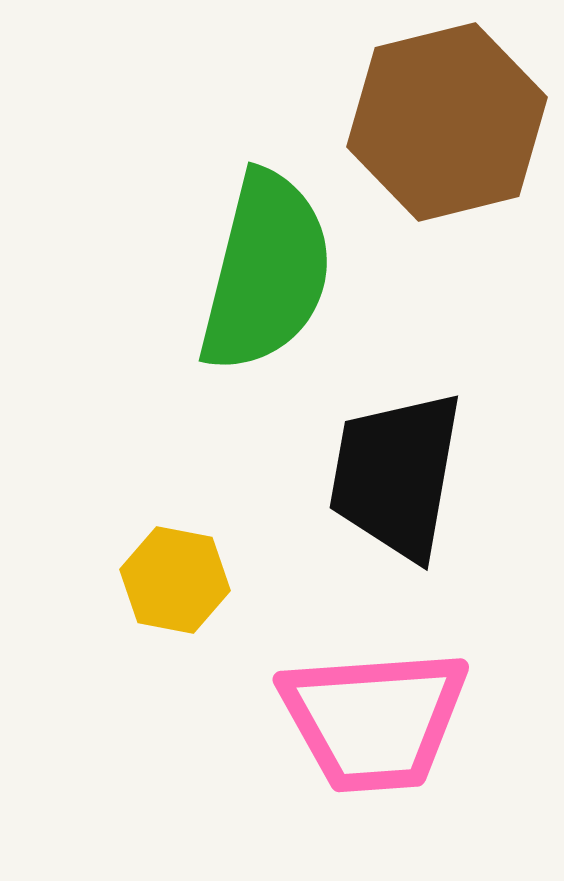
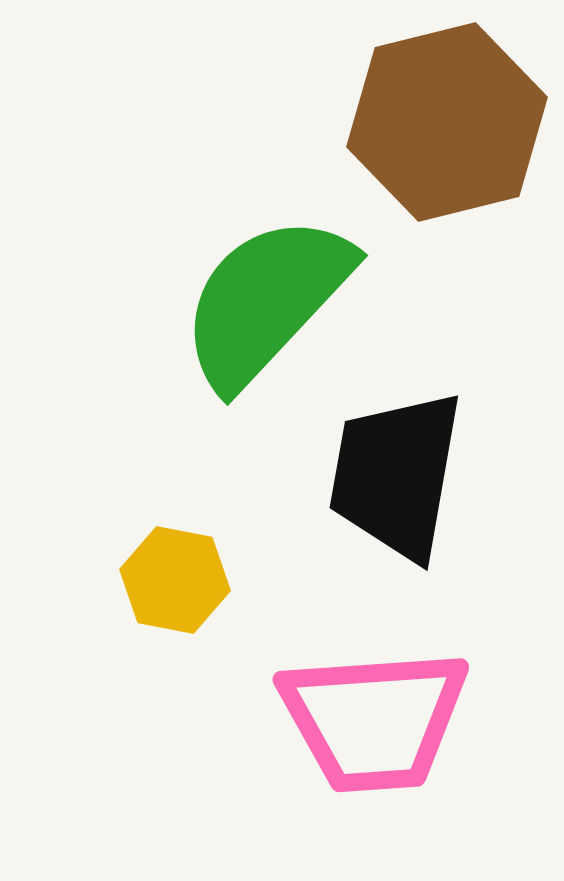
green semicircle: moved 29 px down; rotated 151 degrees counterclockwise
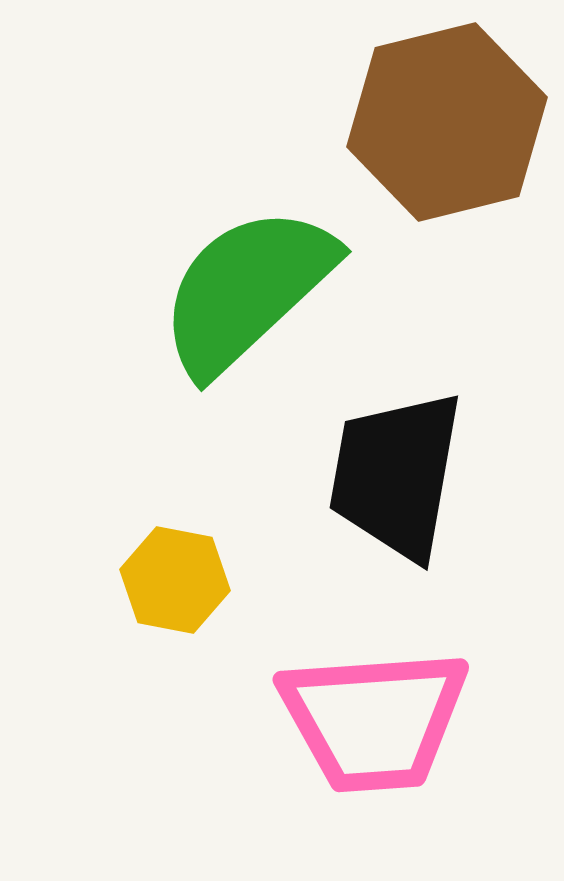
green semicircle: moved 19 px left, 11 px up; rotated 4 degrees clockwise
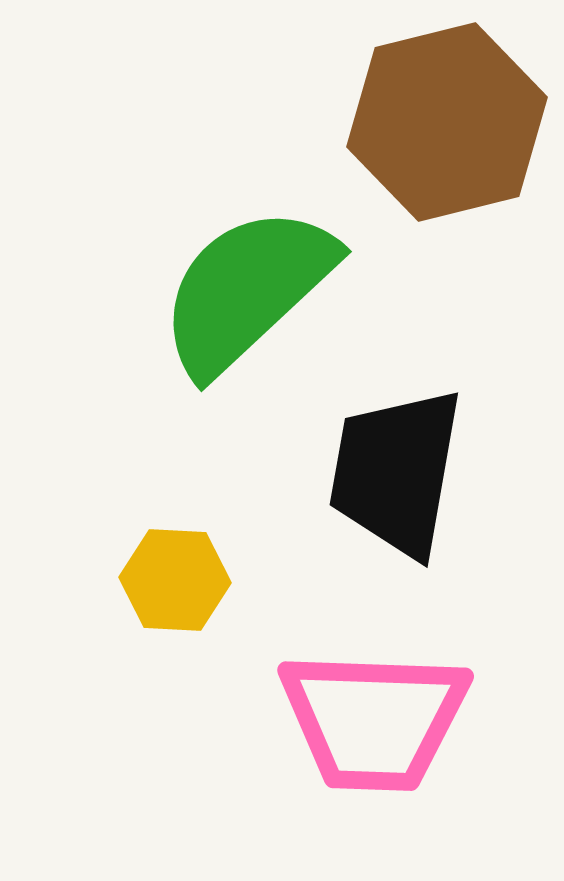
black trapezoid: moved 3 px up
yellow hexagon: rotated 8 degrees counterclockwise
pink trapezoid: rotated 6 degrees clockwise
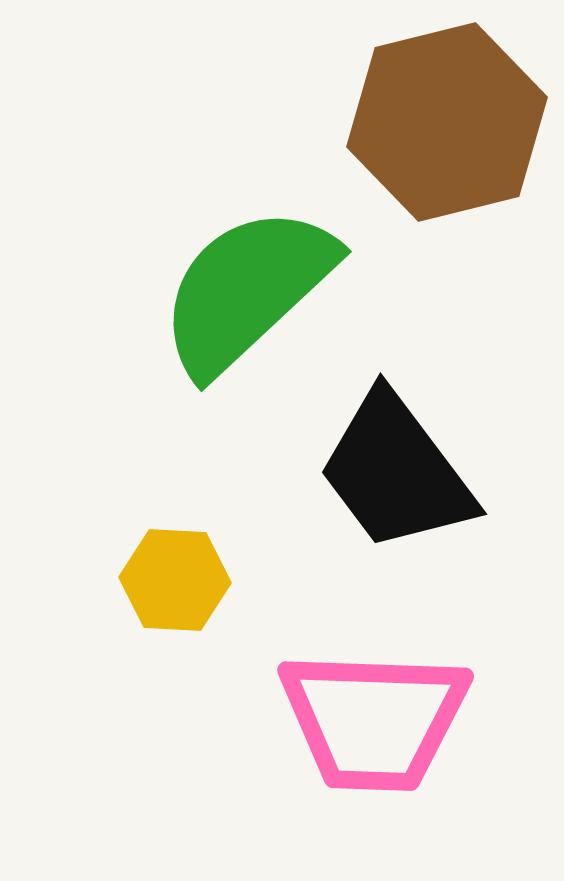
black trapezoid: rotated 47 degrees counterclockwise
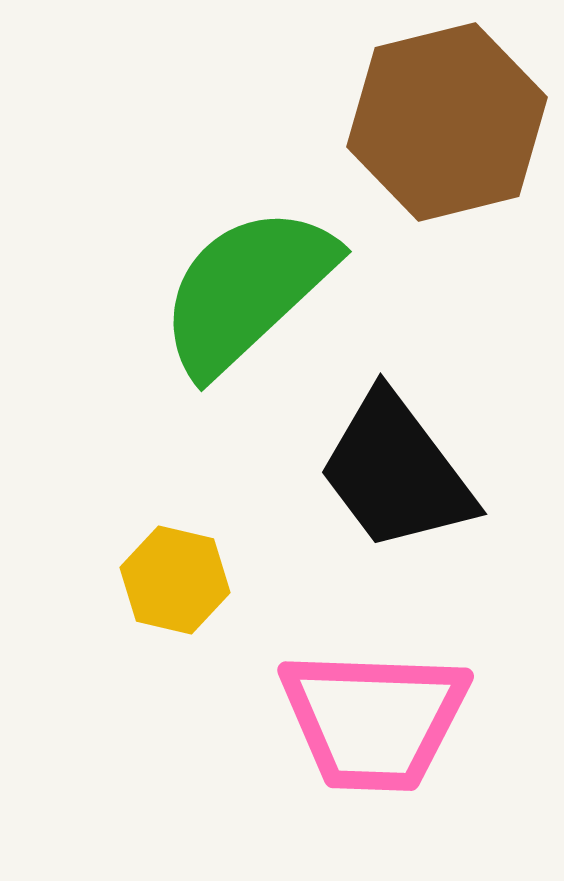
yellow hexagon: rotated 10 degrees clockwise
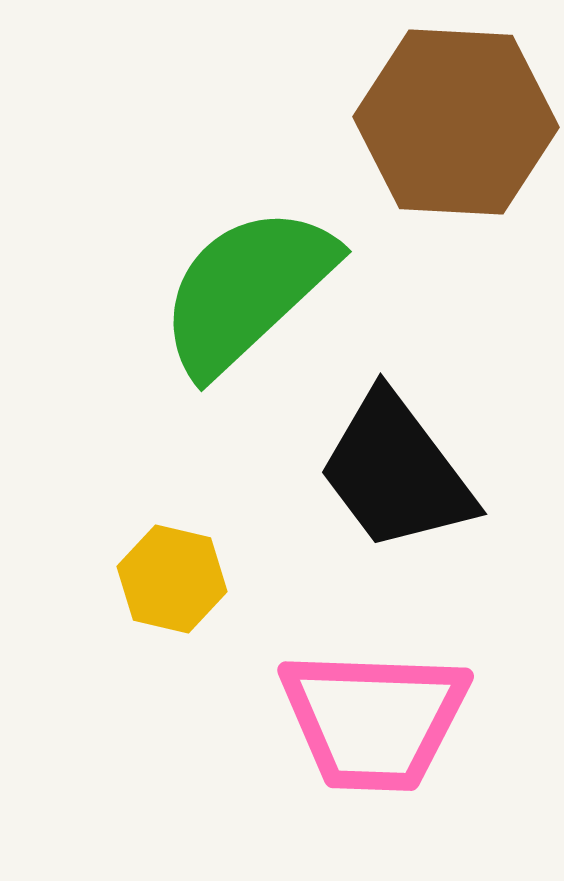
brown hexagon: moved 9 px right; rotated 17 degrees clockwise
yellow hexagon: moved 3 px left, 1 px up
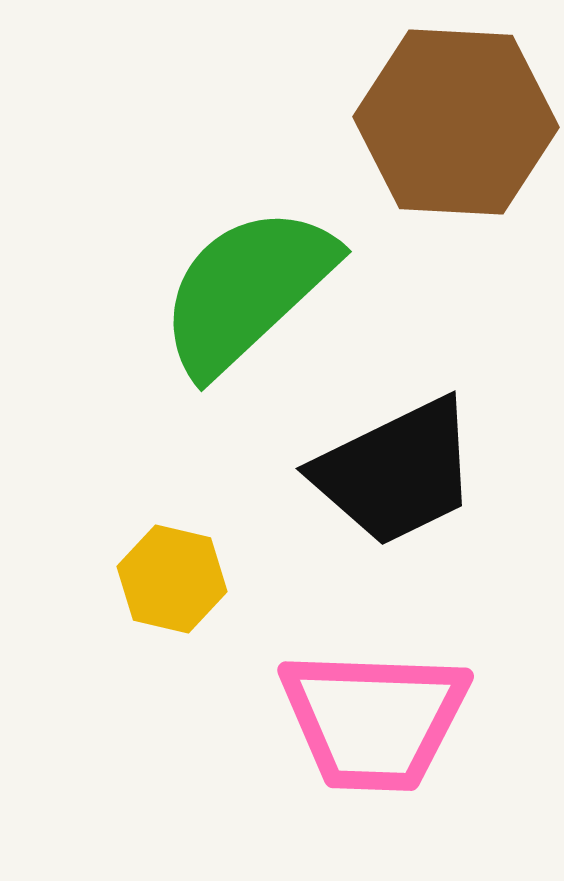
black trapezoid: rotated 79 degrees counterclockwise
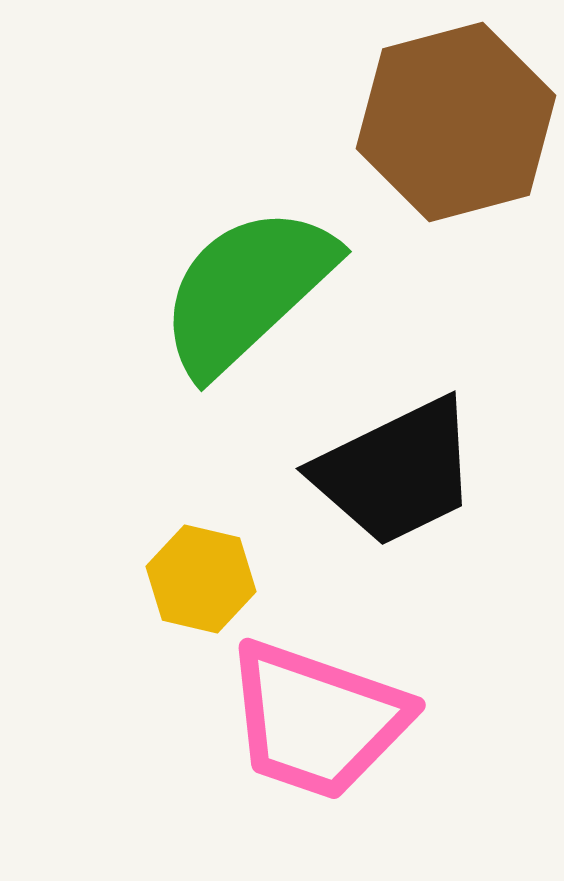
brown hexagon: rotated 18 degrees counterclockwise
yellow hexagon: moved 29 px right
pink trapezoid: moved 57 px left; rotated 17 degrees clockwise
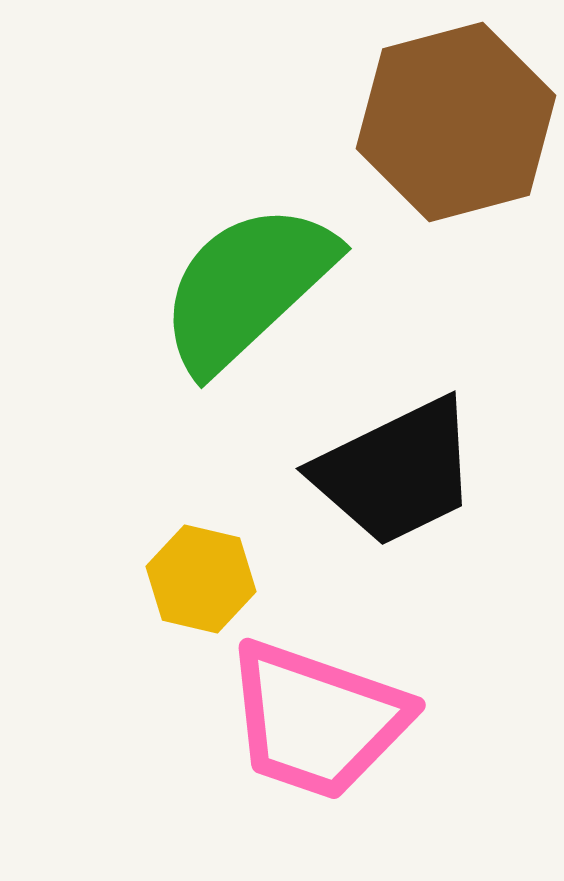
green semicircle: moved 3 px up
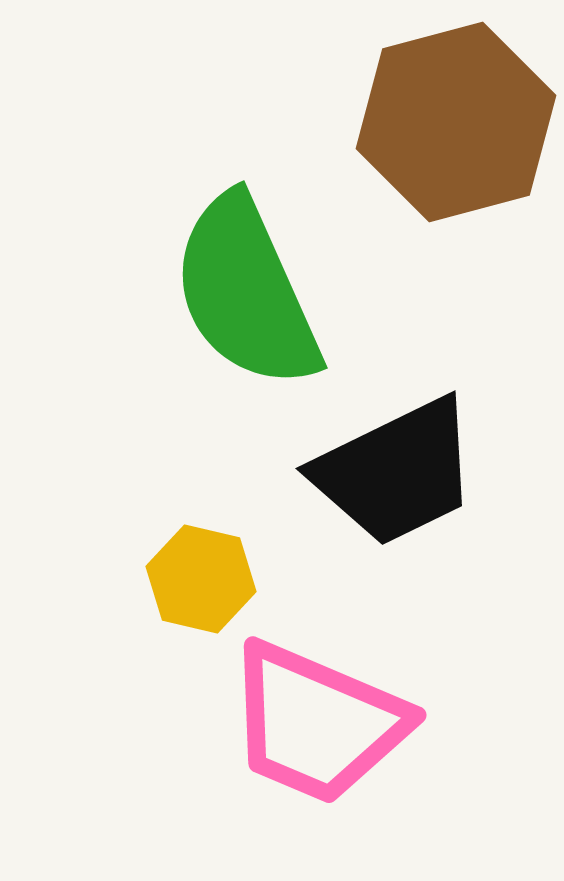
green semicircle: moved 1 px left, 5 px down; rotated 71 degrees counterclockwise
pink trapezoid: moved 3 px down; rotated 4 degrees clockwise
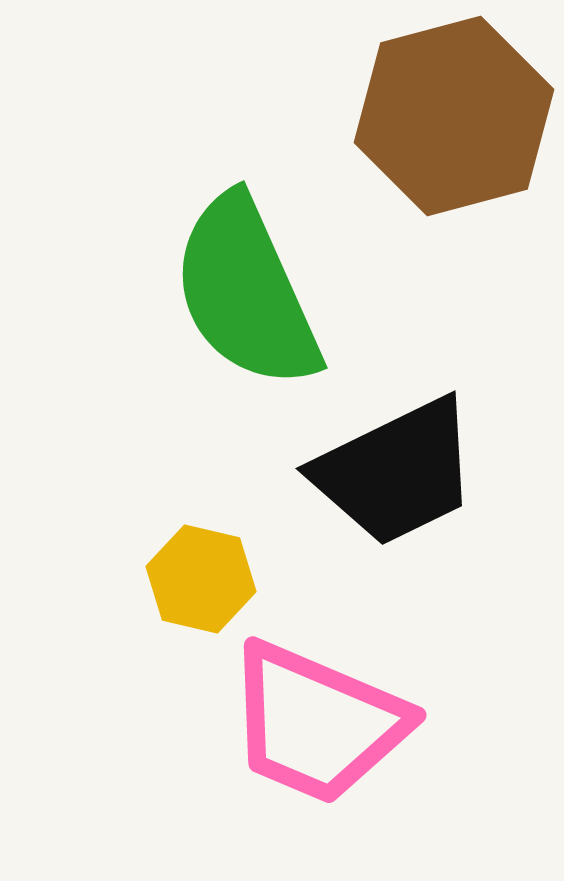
brown hexagon: moved 2 px left, 6 px up
